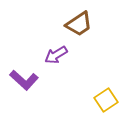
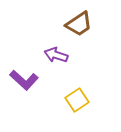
purple arrow: rotated 50 degrees clockwise
yellow square: moved 29 px left
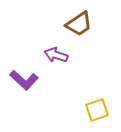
yellow square: moved 20 px right, 10 px down; rotated 15 degrees clockwise
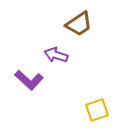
purple L-shape: moved 5 px right
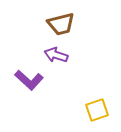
brown trapezoid: moved 18 px left; rotated 20 degrees clockwise
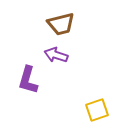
purple L-shape: moved 1 px left; rotated 64 degrees clockwise
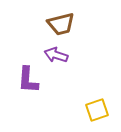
purple L-shape: rotated 12 degrees counterclockwise
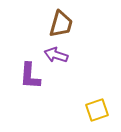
brown trapezoid: rotated 60 degrees counterclockwise
purple L-shape: moved 2 px right, 4 px up
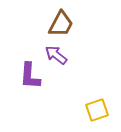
brown trapezoid: rotated 12 degrees clockwise
purple arrow: rotated 20 degrees clockwise
